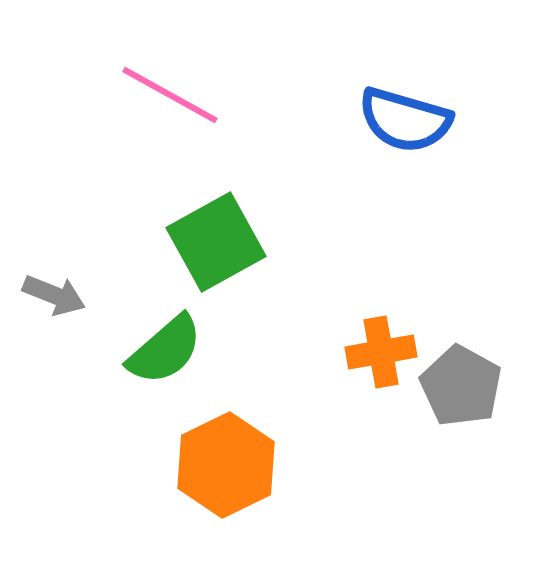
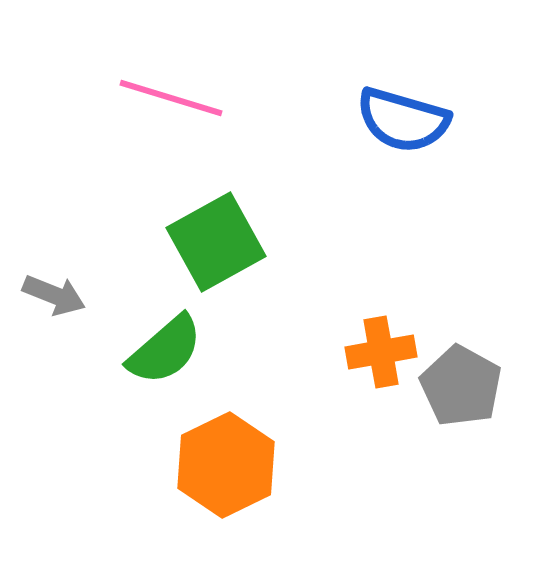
pink line: moved 1 px right, 3 px down; rotated 12 degrees counterclockwise
blue semicircle: moved 2 px left
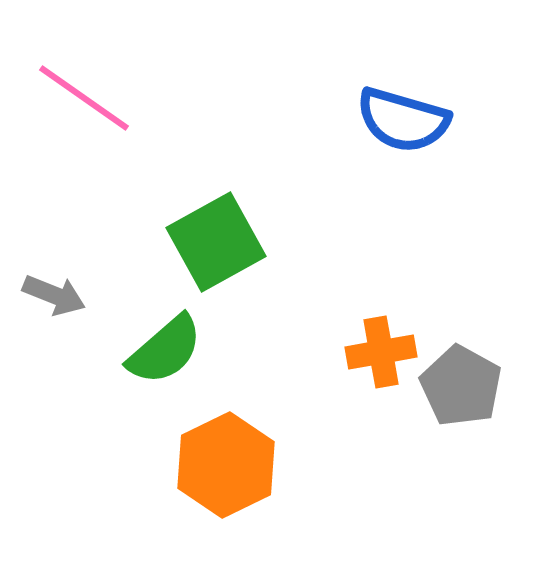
pink line: moved 87 px left; rotated 18 degrees clockwise
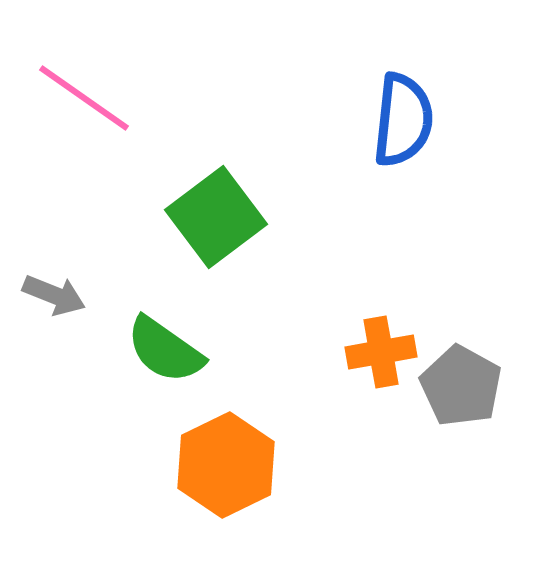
blue semicircle: rotated 100 degrees counterclockwise
green square: moved 25 px up; rotated 8 degrees counterclockwise
green semicircle: rotated 76 degrees clockwise
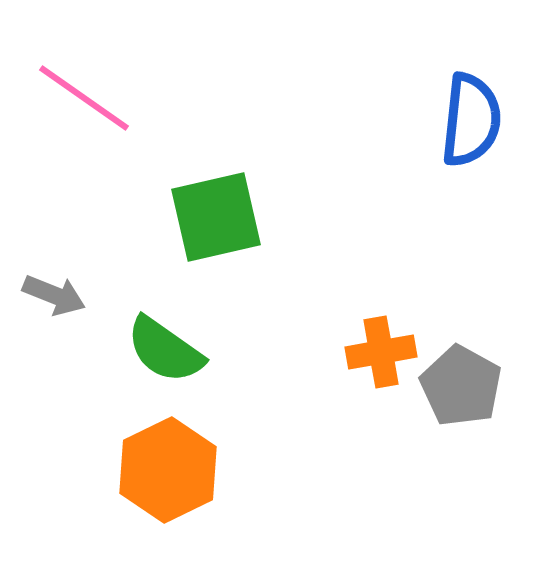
blue semicircle: moved 68 px right
green square: rotated 24 degrees clockwise
orange hexagon: moved 58 px left, 5 px down
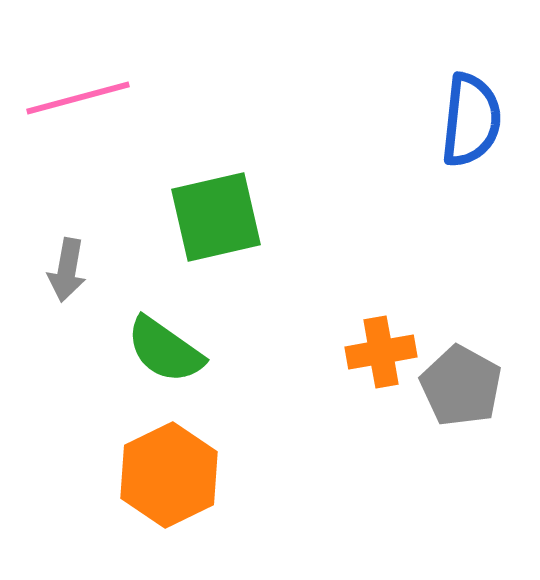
pink line: moved 6 px left; rotated 50 degrees counterclockwise
gray arrow: moved 13 px right, 25 px up; rotated 78 degrees clockwise
orange hexagon: moved 1 px right, 5 px down
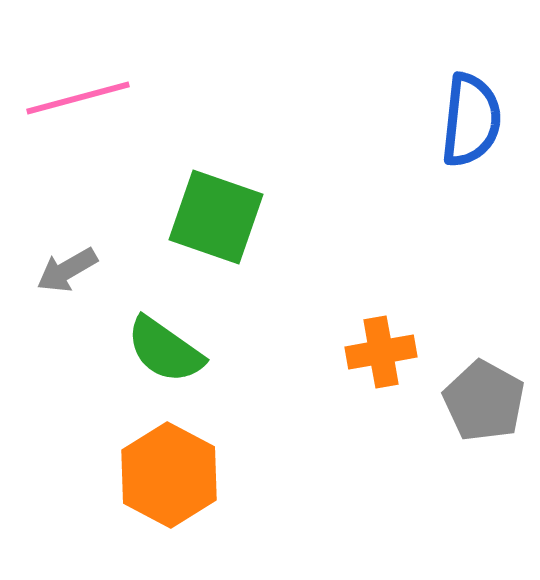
green square: rotated 32 degrees clockwise
gray arrow: rotated 50 degrees clockwise
gray pentagon: moved 23 px right, 15 px down
orange hexagon: rotated 6 degrees counterclockwise
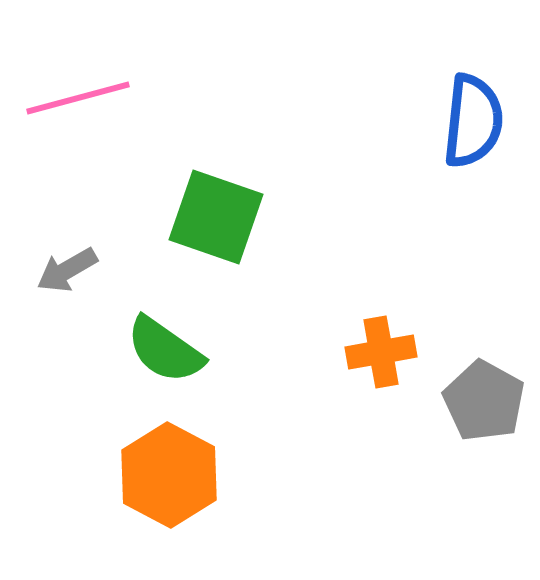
blue semicircle: moved 2 px right, 1 px down
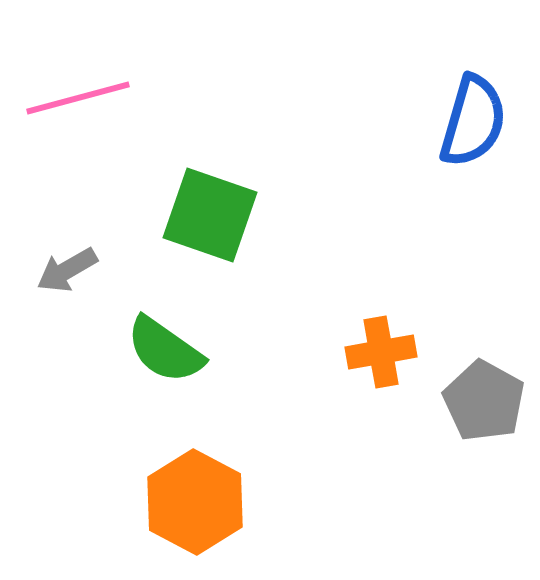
blue semicircle: rotated 10 degrees clockwise
green square: moved 6 px left, 2 px up
orange hexagon: moved 26 px right, 27 px down
